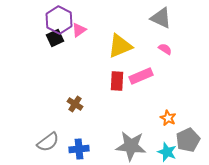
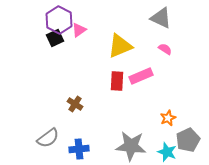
orange star: rotated 21 degrees clockwise
gray semicircle: moved 4 px up
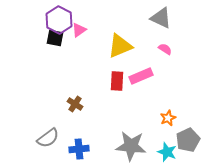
black square: rotated 36 degrees clockwise
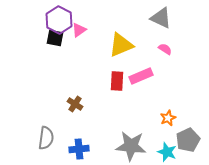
yellow triangle: moved 1 px right, 1 px up
gray semicircle: moved 2 px left; rotated 45 degrees counterclockwise
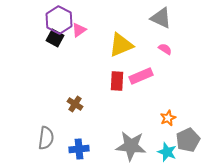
black square: rotated 18 degrees clockwise
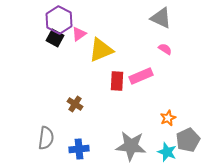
pink triangle: moved 4 px down
yellow triangle: moved 20 px left, 5 px down
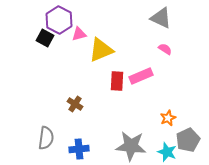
pink triangle: rotated 21 degrees clockwise
black square: moved 10 px left
